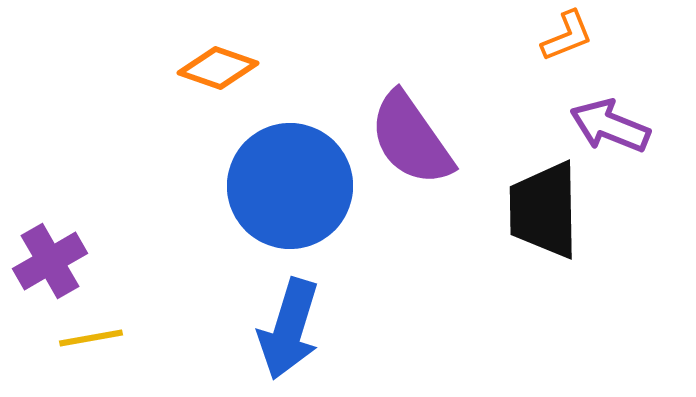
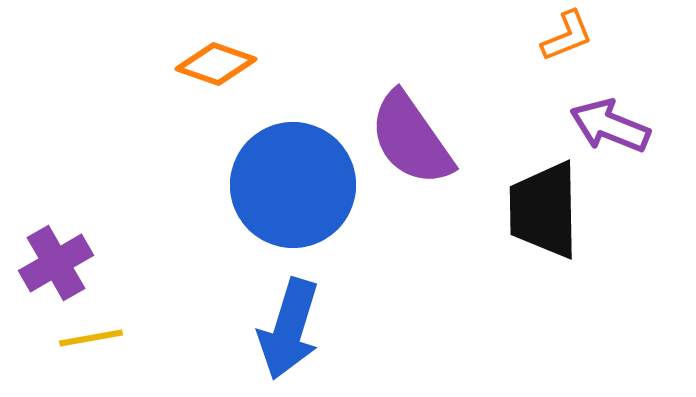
orange diamond: moved 2 px left, 4 px up
blue circle: moved 3 px right, 1 px up
purple cross: moved 6 px right, 2 px down
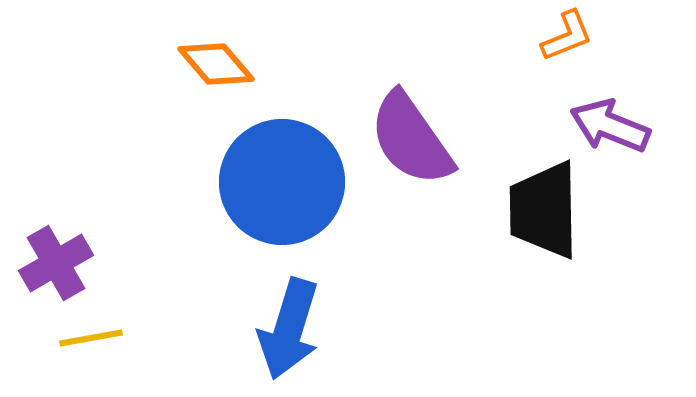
orange diamond: rotated 30 degrees clockwise
blue circle: moved 11 px left, 3 px up
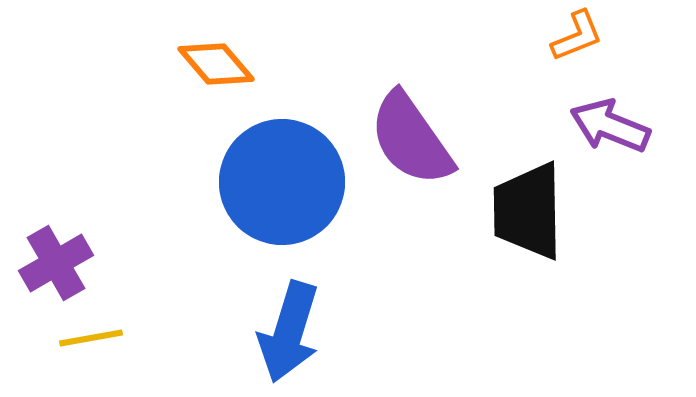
orange L-shape: moved 10 px right
black trapezoid: moved 16 px left, 1 px down
blue arrow: moved 3 px down
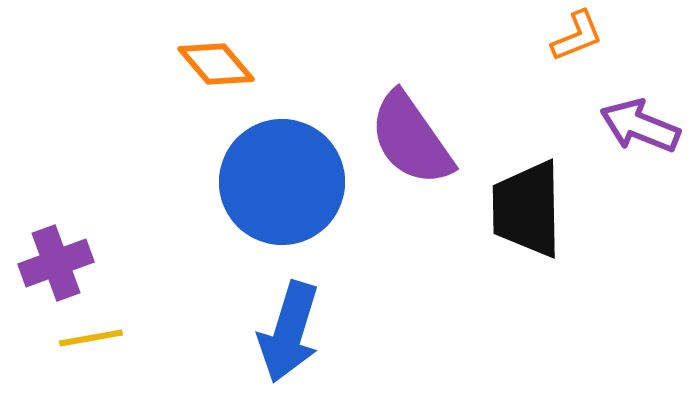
purple arrow: moved 30 px right
black trapezoid: moved 1 px left, 2 px up
purple cross: rotated 10 degrees clockwise
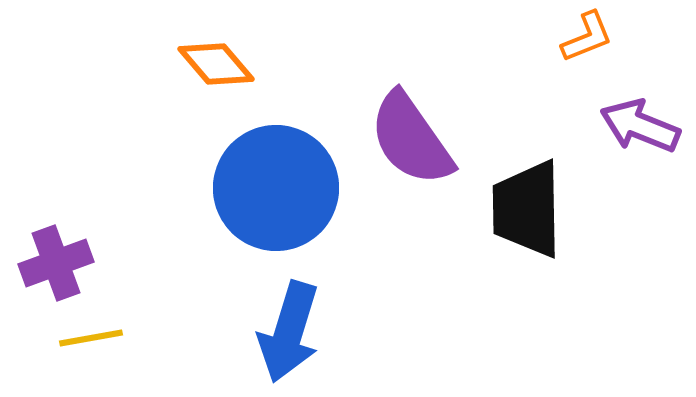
orange L-shape: moved 10 px right, 1 px down
blue circle: moved 6 px left, 6 px down
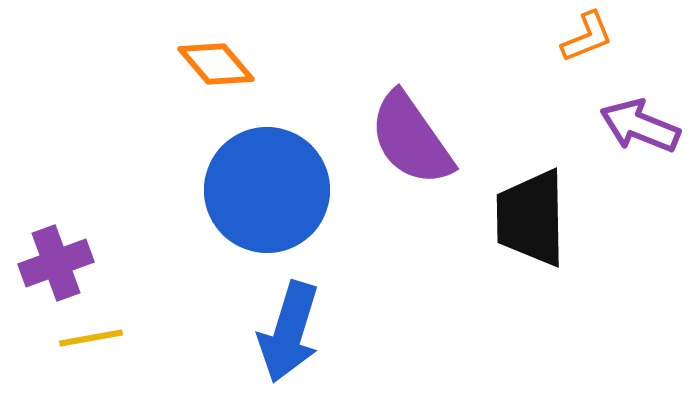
blue circle: moved 9 px left, 2 px down
black trapezoid: moved 4 px right, 9 px down
